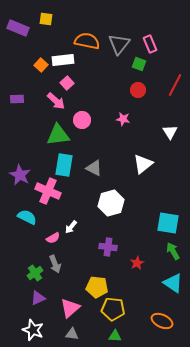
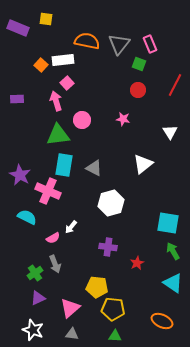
pink arrow at (56, 101): rotated 150 degrees counterclockwise
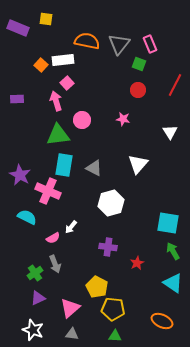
white triangle at (143, 164): moved 5 px left; rotated 10 degrees counterclockwise
yellow pentagon at (97, 287): rotated 20 degrees clockwise
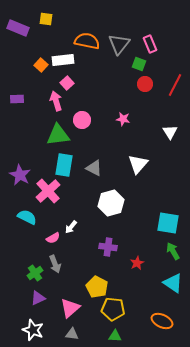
red circle at (138, 90): moved 7 px right, 6 px up
pink cross at (48, 191): rotated 25 degrees clockwise
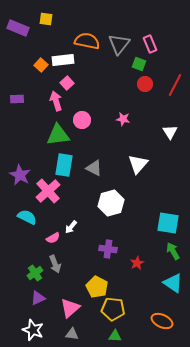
purple cross at (108, 247): moved 2 px down
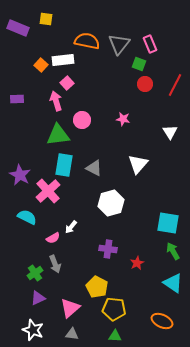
yellow pentagon at (113, 309): moved 1 px right
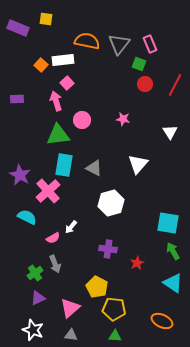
gray triangle at (72, 334): moved 1 px left, 1 px down
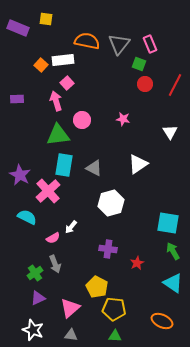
white triangle at (138, 164): rotated 15 degrees clockwise
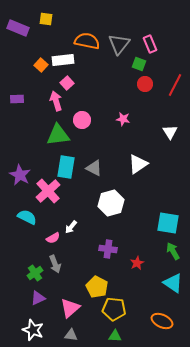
cyan rectangle at (64, 165): moved 2 px right, 2 px down
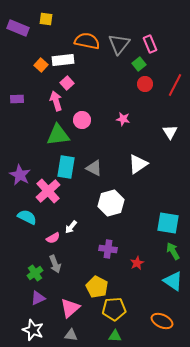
green square at (139, 64): rotated 32 degrees clockwise
cyan triangle at (173, 283): moved 2 px up
yellow pentagon at (114, 309): rotated 10 degrees counterclockwise
